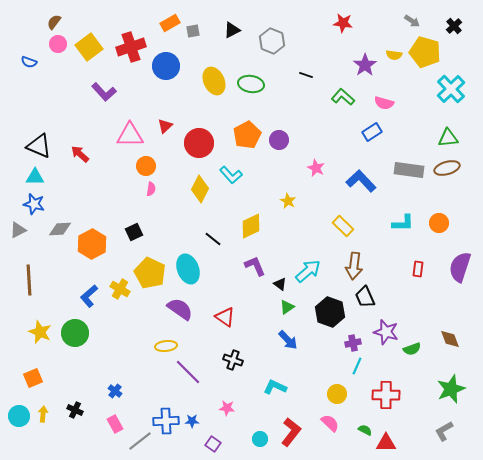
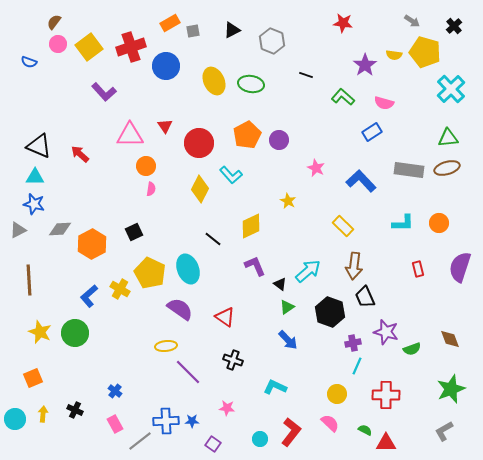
red triangle at (165, 126): rotated 21 degrees counterclockwise
red rectangle at (418, 269): rotated 21 degrees counterclockwise
cyan circle at (19, 416): moved 4 px left, 3 px down
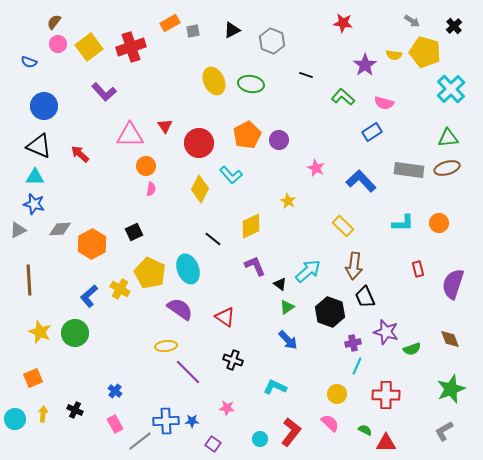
blue circle at (166, 66): moved 122 px left, 40 px down
purple semicircle at (460, 267): moved 7 px left, 17 px down
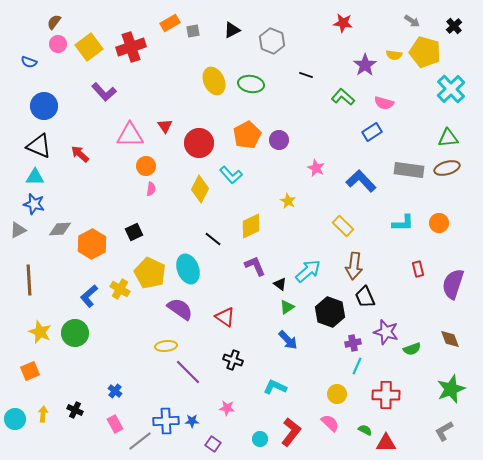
orange square at (33, 378): moved 3 px left, 7 px up
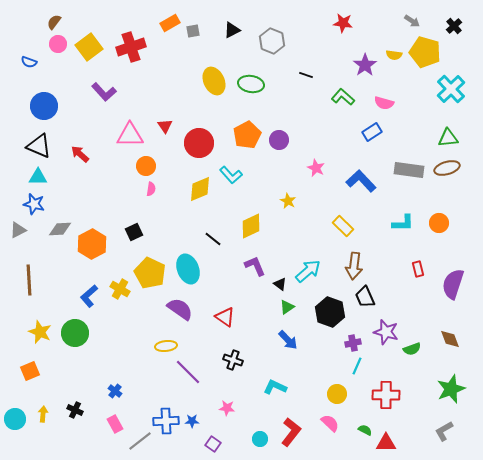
cyan triangle at (35, 177): moved 3 px right
yellow diamond at (200, 189): rotated 40 degrees clockwise
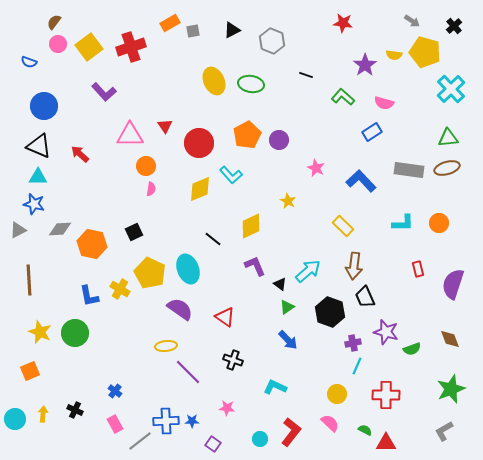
orange hexagon at (92, 244): rotated 20 degrees counterclockwise
blue L-shape at (89, 296): rotated 60 degrees counterclockwise
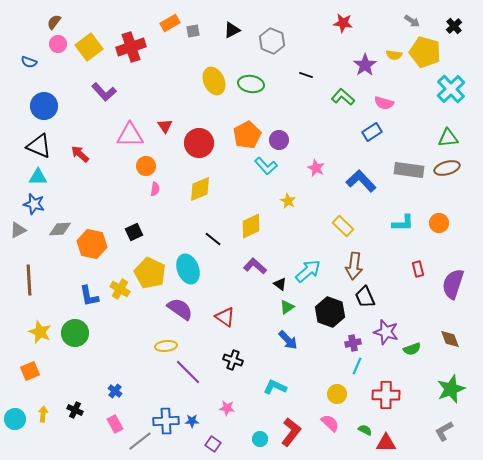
cyan L-shape at (231, 175): moved 35 px right, 9 px up
pink semicircle at (151, 189): moved 4 px right
purple L-shape at (255, 266): rotated 25 degrees counterclockwise
